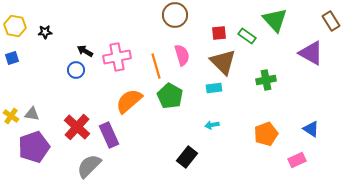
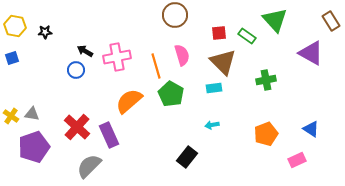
green pentagon: moved 1 px right, 2 px up
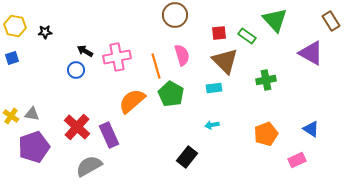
brown triangle: moved 2 px right, 1 px up
orange semicircle: moved 3 px right
gray semicircle: rotated 16 degrees clockwise
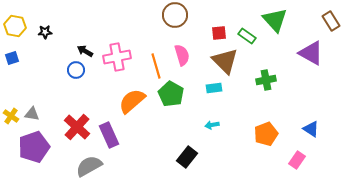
pink rectangle: rotated 30 degrees counterclockwise
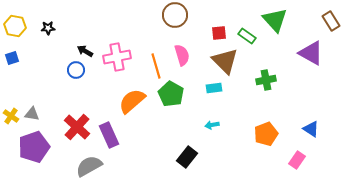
black star: moved 3 px right, 4 px up
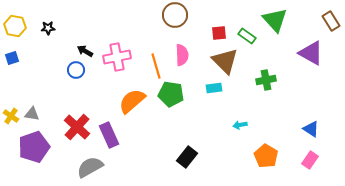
pink semicircle: rotated 15 degrees clockwise
green pentagon: rotated 20 degrees counterclockwise
cyan arrow: moved 28 px right
orange pentagon: moved 22 px down; rotated 20 degrees counterclockwise
pink rectangle: moved 13 px right
gray semicircle: moved 1 px right, 1 px down
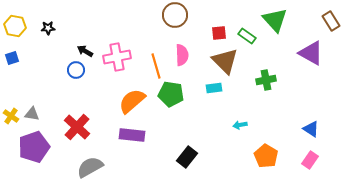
purple rectangle: moved 23 px right; rotated 60 degrees counterclockwise
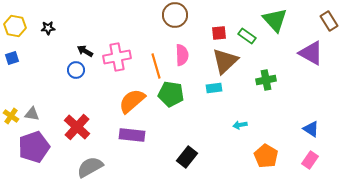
brown rectangle: moved 2 px left
brown triangle: rotated 32 degrees clockwise
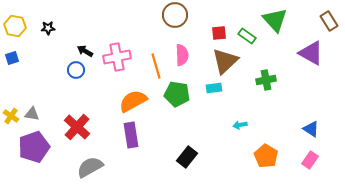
green pentagon: moved 6 px right
orange semicircle: moved 1 px right; rotated 12 degrees clockwise
purple rectangle: moved 1 px left; rotated 75 degrees clockwise
